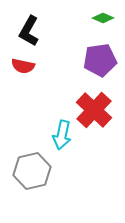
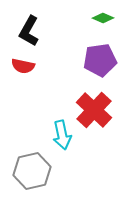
cyan arrow: rotated 24 degrees counterclockwise
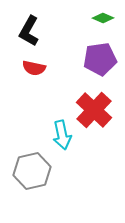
purple pentagon: moved 1 px up
red semicircle: moved 11 px right, 2 px down
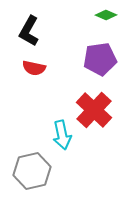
green diamond: moved 3 px right, 3 px up
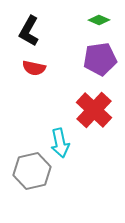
green diamond: moved 7 px left, 5 px down
cyan arrow: moved 2 px left, 8 px down
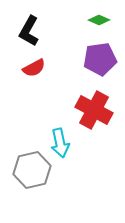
red semicircle: rotated 40 degrees counterclockwise
red cross: rotated 15 degrees counterclockwise
gray hexagon: moved 1 px up
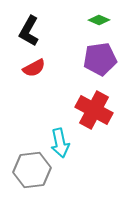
gray hexagon: rotated 6 degrees clockwise
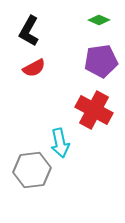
purple pentagon: moved 1 px right, 2 px down
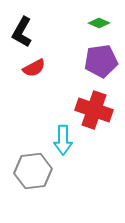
green diamond: moved 3 px down
black L-shape: moved 7 px left, 1 px down
red cross: rotated 9 degrees counterclockwise
cyan arrow: moved 3 px right, 3 px up; rotated 12 degrees clockwise
gray hexagon: moved 1 px right, 1 px down
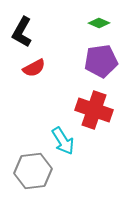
cyan arrow: moved 1 px down; rotated 32 degrees counterclockwise
